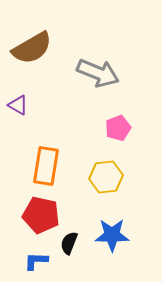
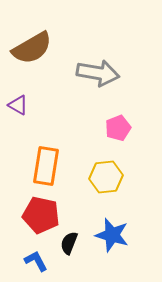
gray arrow: rotated 12 degrees counterclockwise
blue star: rotated 16 degrees clockwise
blue L-shape: rotated 60 degrees clockwise
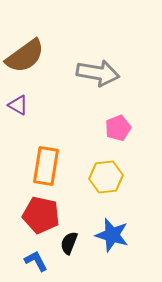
brown semicircle: moved 7 px left, 8 px down; rotated 6 degrees counterclockwise
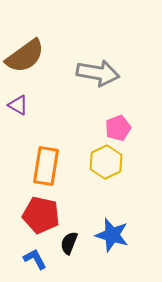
yellow hexagon: moved 15 px up; rotated 20 degrees counterclockwise
blue L-shape: moved 1 px left, 2 px up
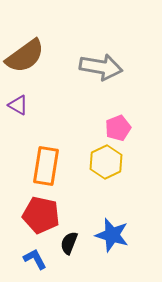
gray arrow: moved 3 px right, 6 px up
